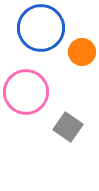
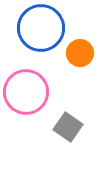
orange circle: moved 2 px left, 1 px down
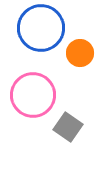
pink circle: moved 7 px right, 3 px down
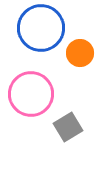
pink circle: moved 2 px left, 1 px up
gray square: rotated 24 degrees clockwise
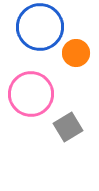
blue circle: moved 1 px left, 1 px up
orange circle: moved 4 px left
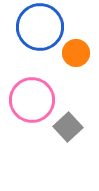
pink circle: moved 1 px right, 6 px down
gray square: rotated 12 degrees counterclockwise
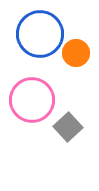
blue circle: moved 7 px down
